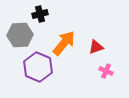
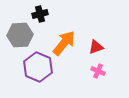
pink cross: moved 8 px left
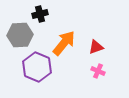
purple hexagon: moved 1 px left
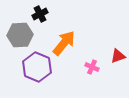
black cross: rotated 14 degrees counterclockwise
red triangle: moved 22 px right, 9 px down
pink cross: moved 6 px left, 4 px up
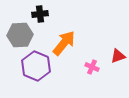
black cross: rotated 21 degrees clockwise
purple hexagon: moved 1 px left, 1 px up
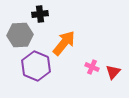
red triangle: moved 5 px left, 16 px down; rotated 28 degrees counterclockwise
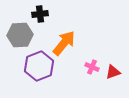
purple hexagon: moved 3 px right; rotated 16 degrees clockwise
red triangle: rotated 28 degrees clockwise
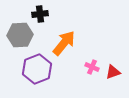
purple hexagon: moved 2 px left, 3 px down
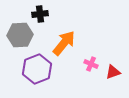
pink cross: moved 1 px left, 3 px up
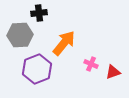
black cross: moved 1 px left, 1 px up
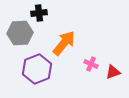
gray hexagon: moved 2 px up
